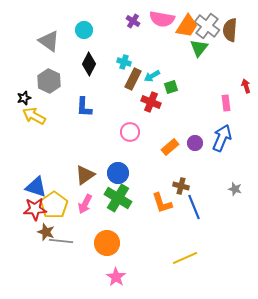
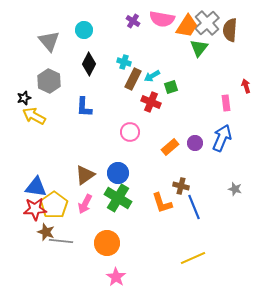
gray cross: moved 3 px up; rotated 10 degrees clockwise
gray triangle: rotated 15 degrees clockwise
blue triangle: rotated 10 degrees counterclockwise
yellow line: moved 8 px right
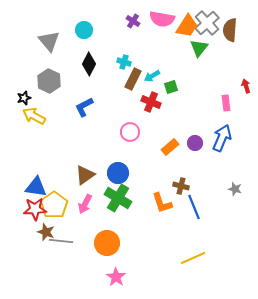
blue L-shape: rotated 60 degrees clockwise
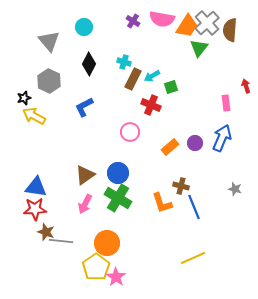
cyan circle: moved 3 px up
red cross: moved 3 px down
yellow pentagon: moved 42 px right, 62 px down
